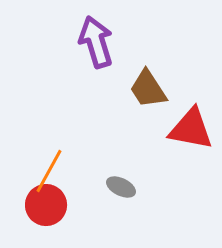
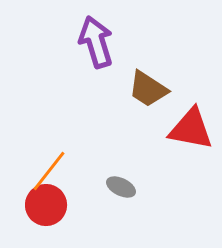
brown trapezoid: rotated 24 degrees counterclockwise
orange line: rotated 9 degrees clockwise
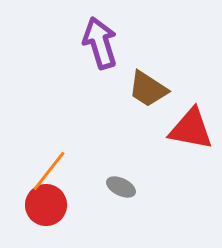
purple arrow: moved 4 px right, 1 px down
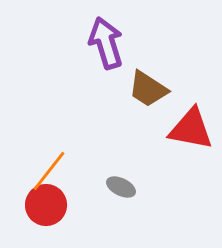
purple arrow: moved 6 px right
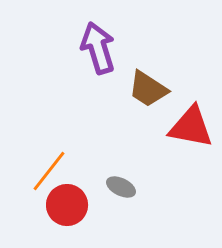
purple arrow: moved 8 px left, 5 px down
red triangle: moved 2 px up
red circle: moved 21 px right
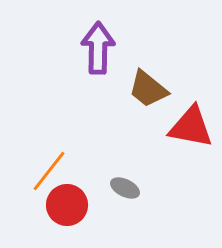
purple arrow: rotated 18 degrees clockwise
brown trapezoid: rotated 6 degrees clockwise
gray ellipse: moved 4 px right, 1 px down
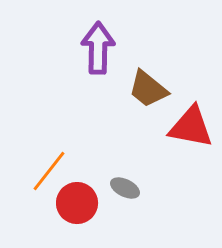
red circle: moved 10 px right, 2 px up
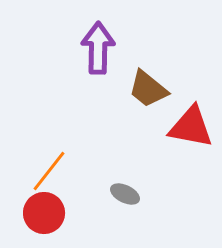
gray ellipse: moved 6 px down
red circle: moved 33 px left, 10 px down
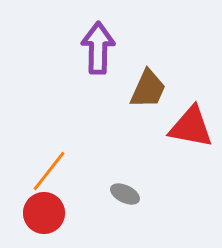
brown trapezoid: rotated 105 degrees counterclockwise
